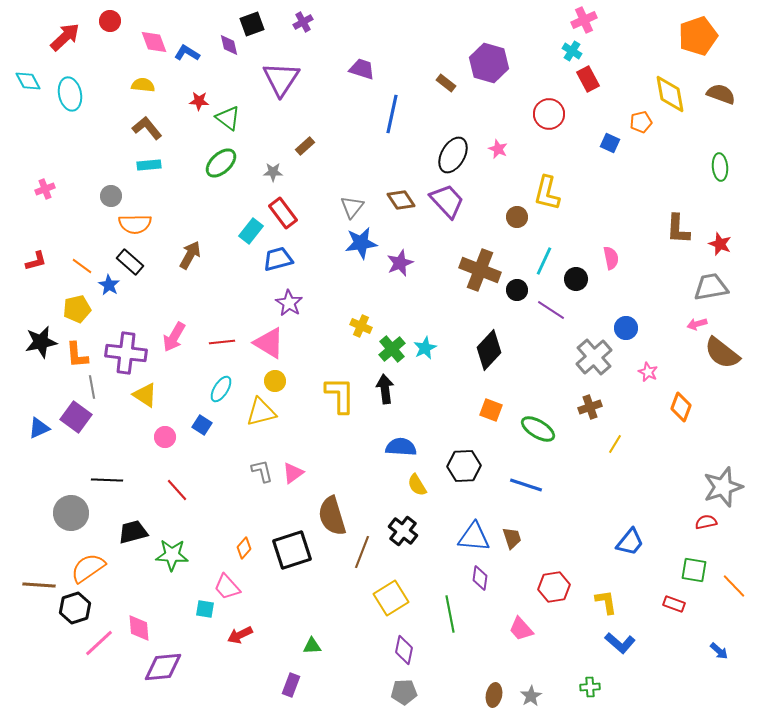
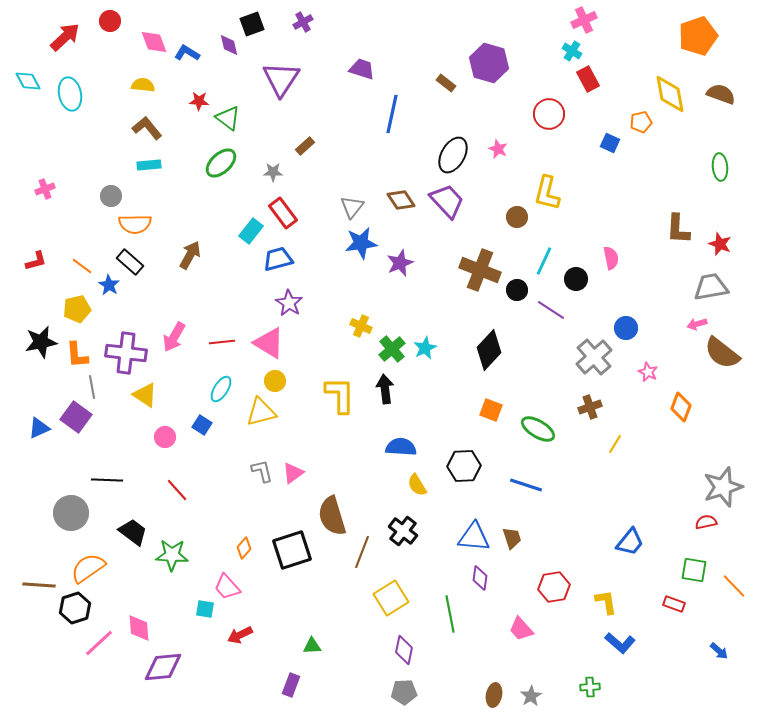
black trapezoid at (133, 532): rotated 52 degrees clockwise
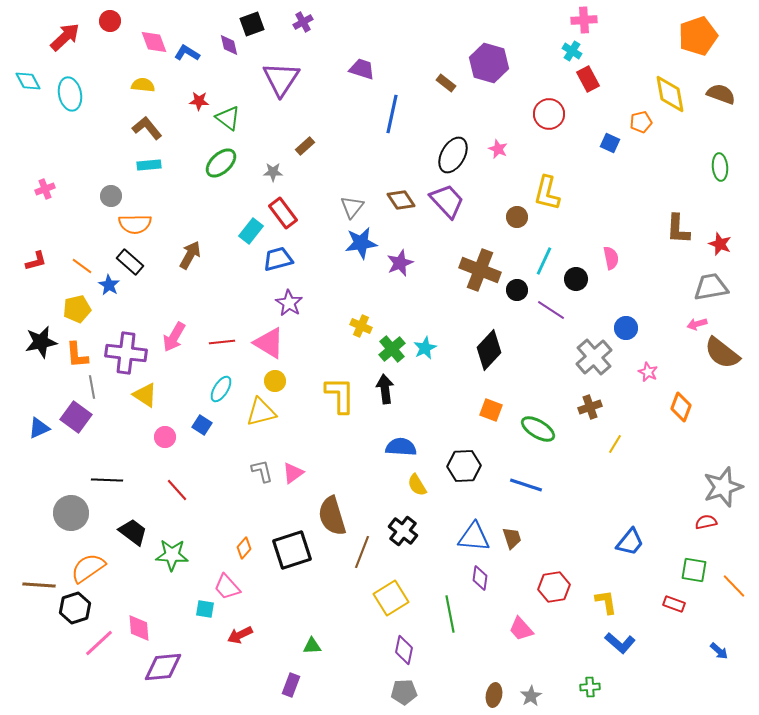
pink cross at (584, 20): rotated 20 degrees clockwise
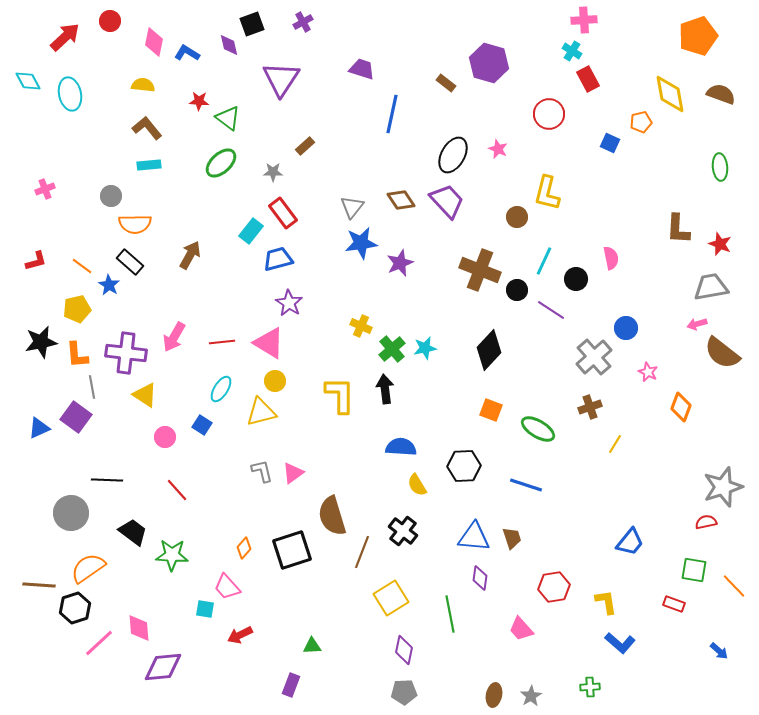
pink diamond at (154, 42): rotated 32 degrees clockwise
cyan star at (425, 348): rotated 15 degrees clockwise
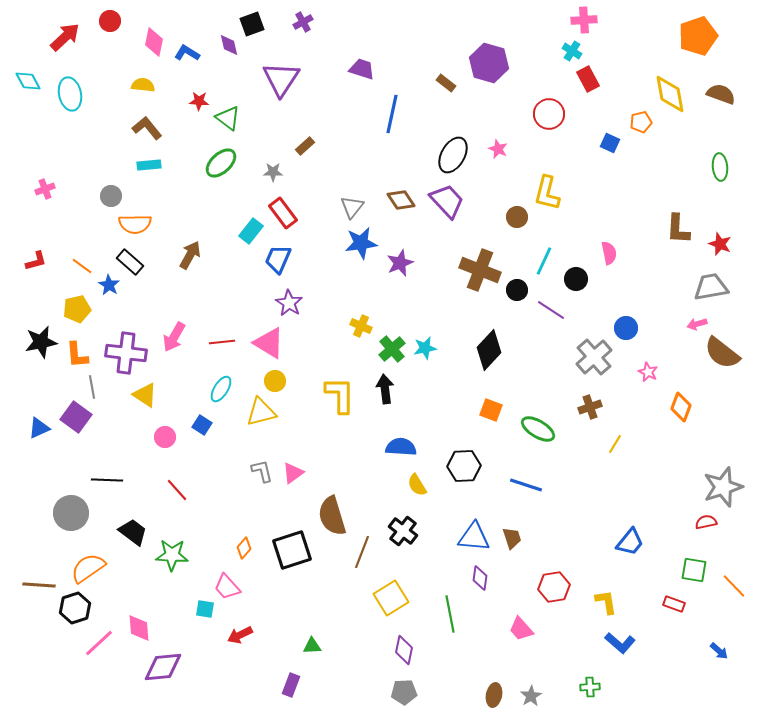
pink semicircle at (611, 258): moved 2 px left, 5 px up
blue trapezoid at (278, 259): rotated 52 degrees counterclockwise
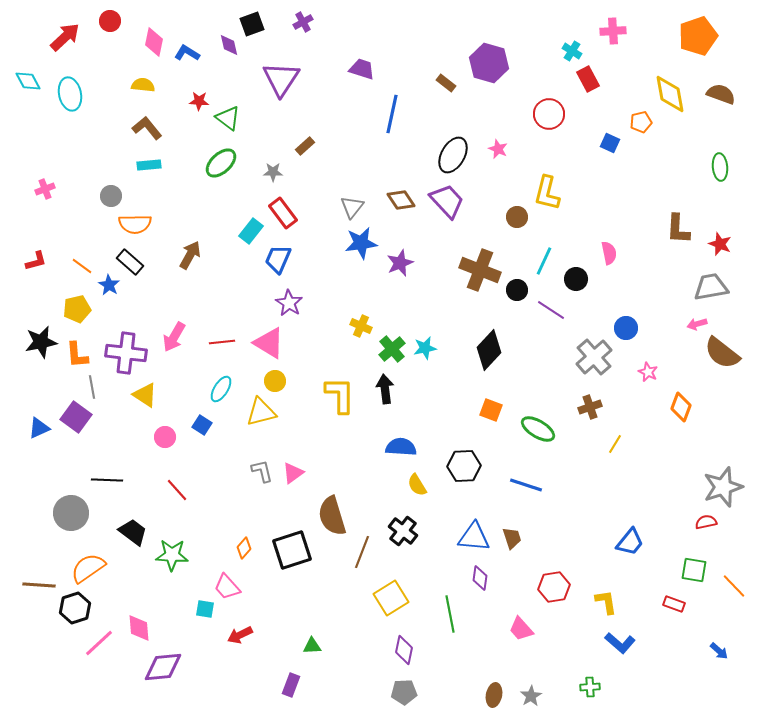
pink cross at (584, 20): moved 29 px right, 11 px down
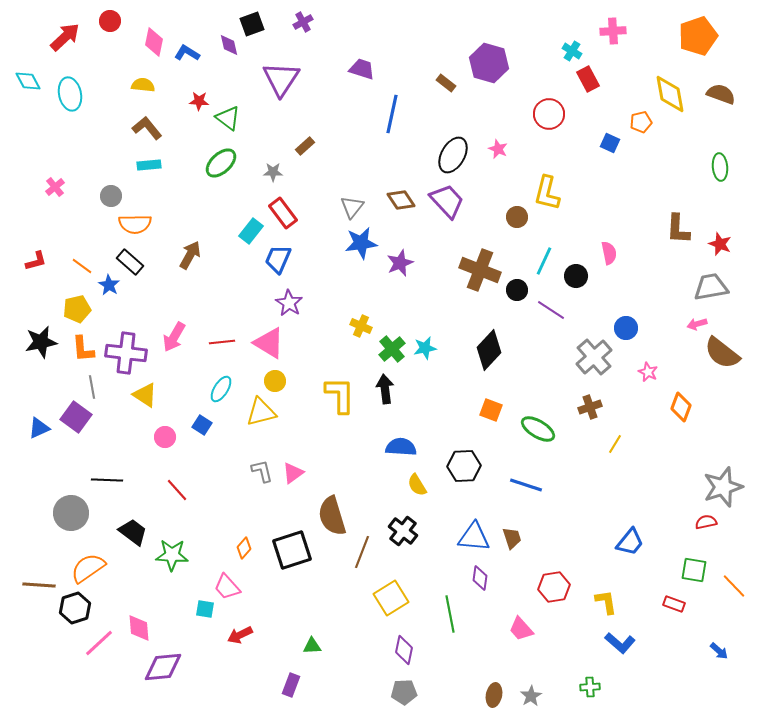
pink cross at (45, 189): moved 10 px right, 2 px up; rotated 18 degrees counterclockwise
black circle at (576, 279): moved 3 px up
orange L-shape at (77, 355): moved 6 px right, 6 px up
